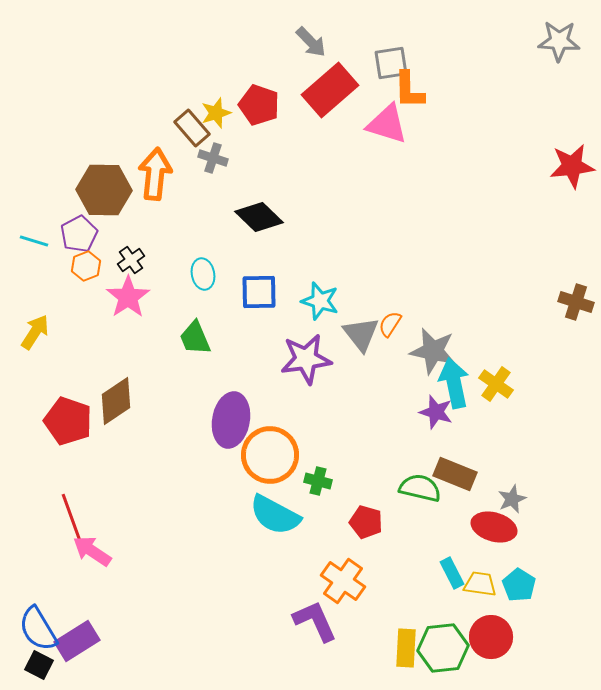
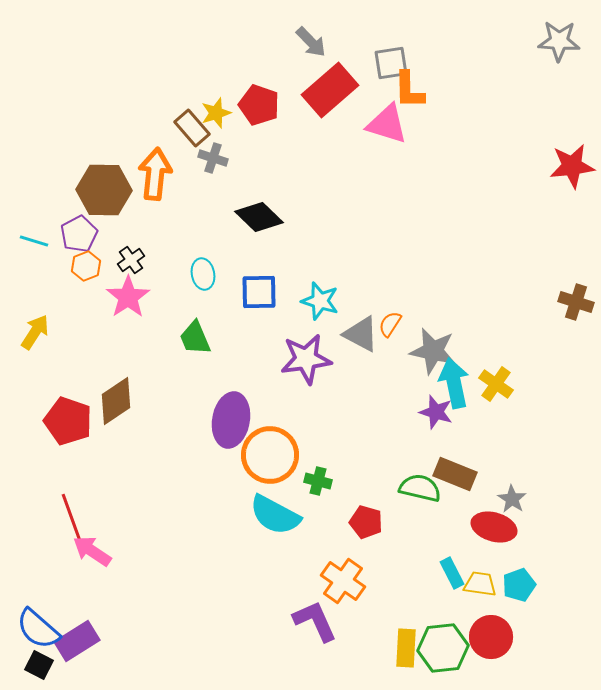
gray triangle at (361, 334): rotated 24 degrees counterclockwise
gray star at (512, 499): rotated 16 degrees counterclockwise
cyan pentagon at (519, 585): rotated 20 degrees clockwise
blue semicircle at (38, 629): rotated 18 degrees counterclockwise
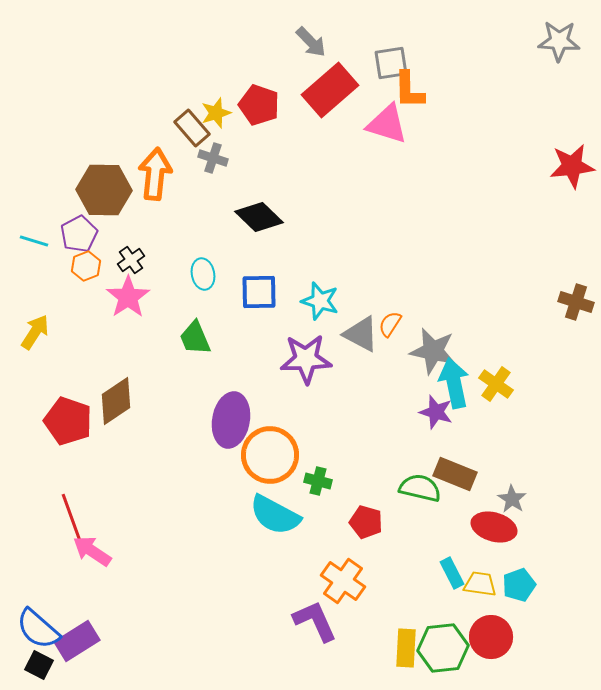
purple star at (306, 359): rotated 6 degrees clockwise
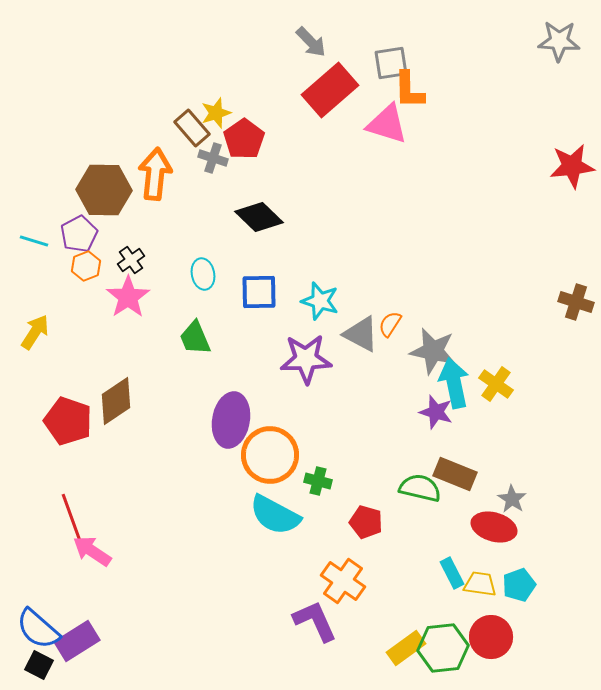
red pentagon at (259, 105): moved 15 px left, 34 px down; rotated 18 degrees clockwise
yellow rectangle at (406, 648): rotated 51 degrees clockwise
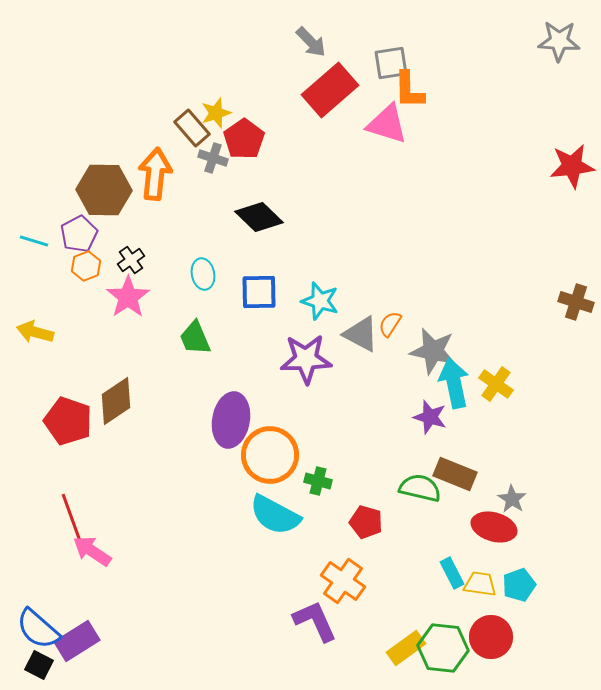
yellow arrow at (35, 332): rotated 108 degrees counterclockwise
purple star at (436, 412): moved 6 px left, 5 px down
green hexagon at (443, 648): rotated 12 degrees clockwise
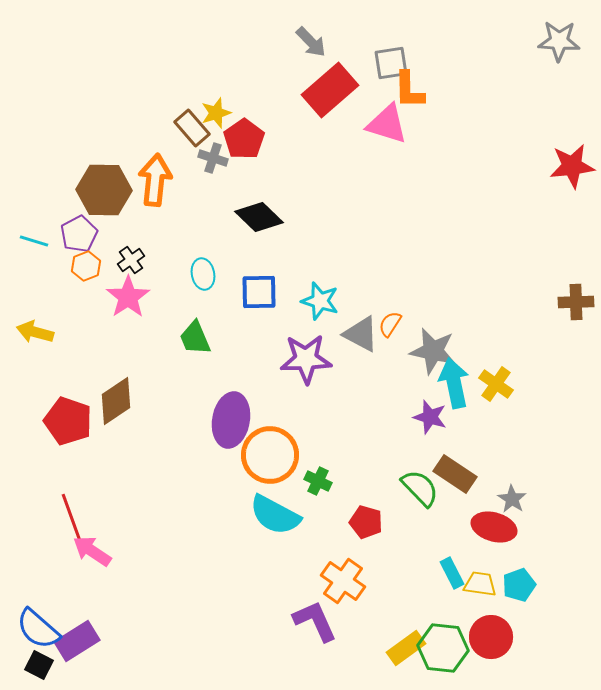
orange arrow at (155, 174): moved 6 px down
brown cross at (576, 302): rotated 20 degrees counterclockwise
brown rectangle at (455, 474): rotated 12 degrees clockwise
green cross at (318, 481): rotated 12 degrees clockwise
green semicircle at (420, 488): rotated 33 degrees clockwise
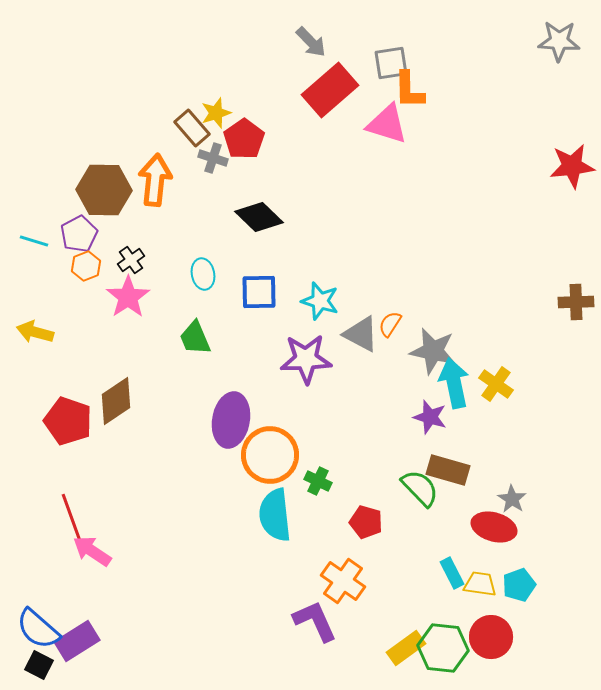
brown rectangle at (455, 474): moved 7 px left, 4 px up; rotated 18 degrees counterclockwise
cyan semicircle at (275, 515): rotated 56 degrees clockwise
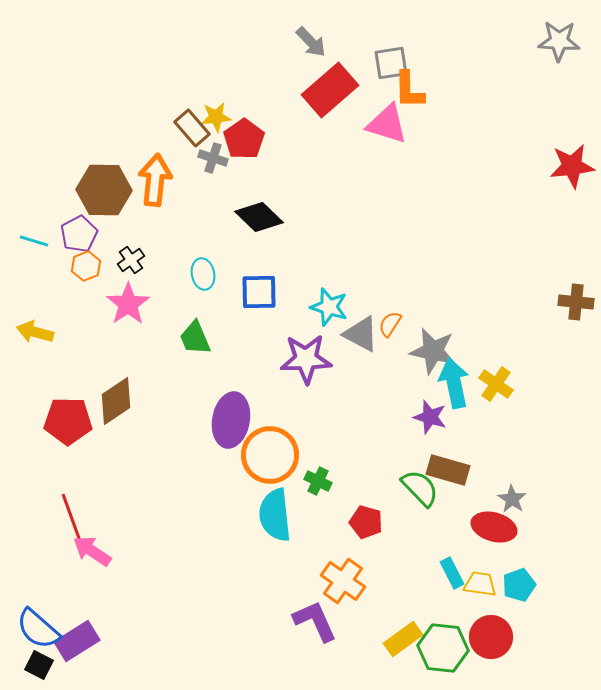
yellow star at (216, 113): moved 4 px down; rotated 12 degrees clockwise
pink star at (128, 297): moved 7 px down
cyan star at (320, 301): moved 9 px right, 6 px down
brown cross at (576, 302): rotated 8 degrees clockwise
red pentagon at (68, 421): rotated 18 degrees counterclockwise
yellow rectangle at (406, 648): moved 3 px left, 9 px up
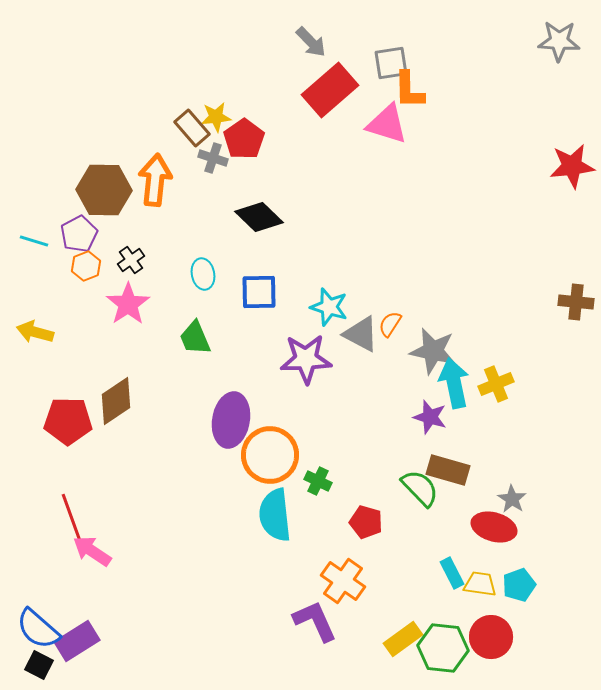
yellow cross at (496, 384): rotated 32 degrees clockwise
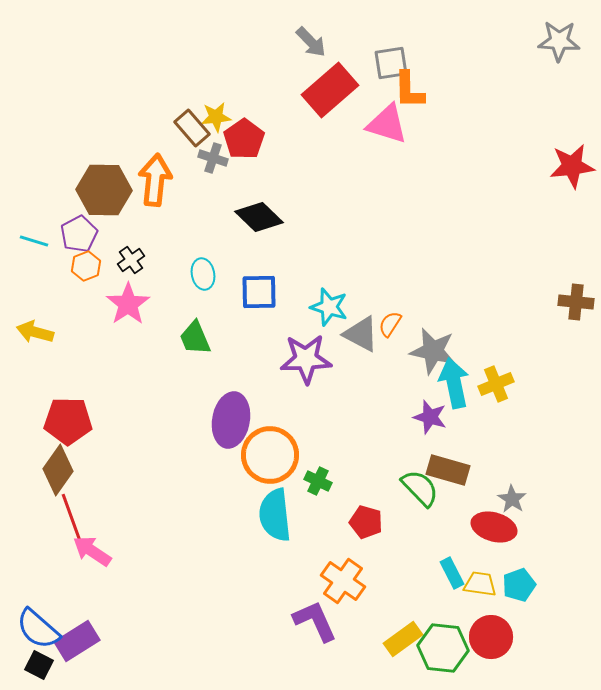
brown diamond at (116, 401): moved 58 px left, 69 px down; rotated 21 degrees counterclockwise
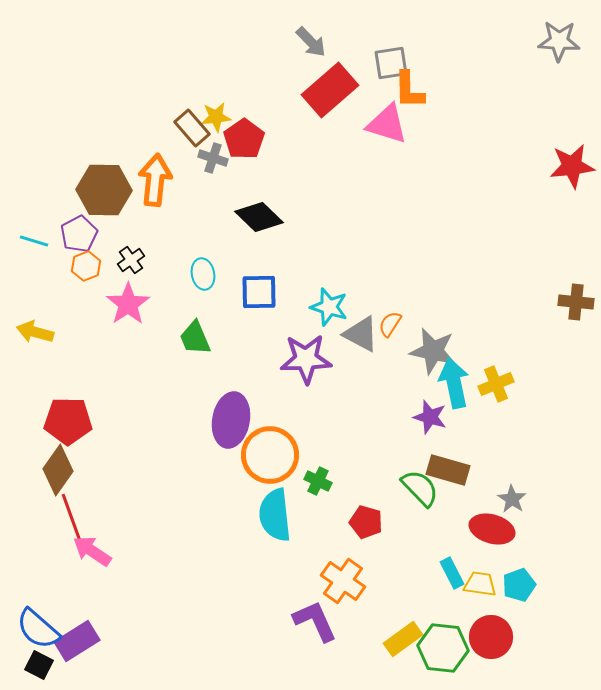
red ellipse at (494, 527): moved 2 px left, 2 px down
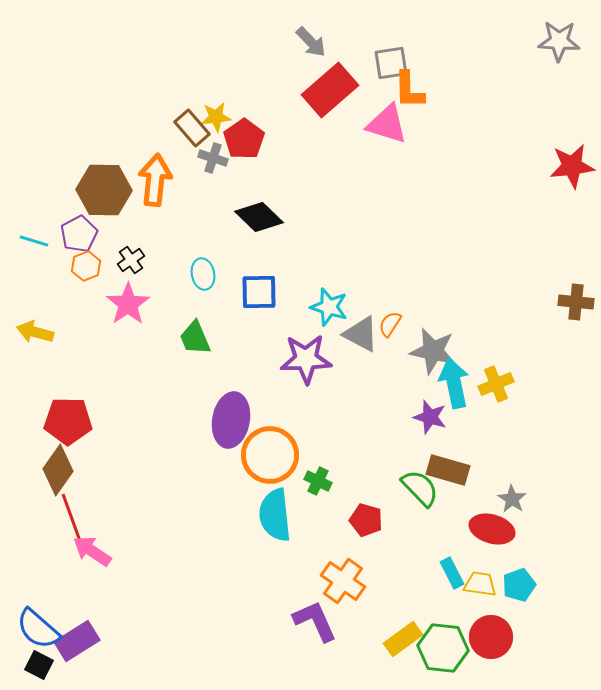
red pentagon at (366, 522): moved 2 px up
